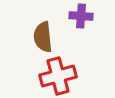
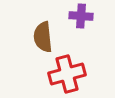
red cross: moved 9 px right, 2 px up
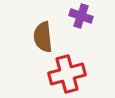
purple cross: rotated 15 degrees clockwise
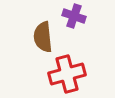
purple cross: moved 7 px left
